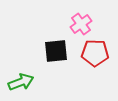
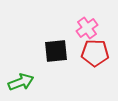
pink cross: moved 6 px right, 4 px down
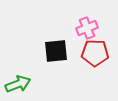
pink cross: rotated 15 degrees clockwise
green arrow: moved 3 px left, 2 px down
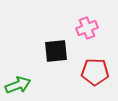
red pentagon: moved 19 px down
green arrow: moved 1 px down
